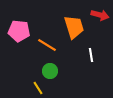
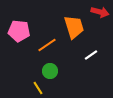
red arrow: moved 3 px up
orange line: rotated 66 degrees counterclockwise
white line: rotated 64 degrees clockwise
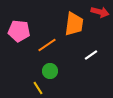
orange trapezoid: moved 3 px up; rotated 25 degrees clockwise
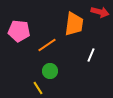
white line: rotated 32 degrees counterclockwise
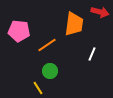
white line: moved 1 px right, 1 px up
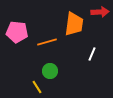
red arrow: rotated 18 degrees counterclockwise
pink pentagon: moved 2 px left, 1 px down
orange line: moved 3 px up; rotated 18 degrees clockwise
yellow line: moved 1 px left, 1 px up
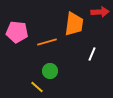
yellow line: rotated 16 degrees counterclockwise
